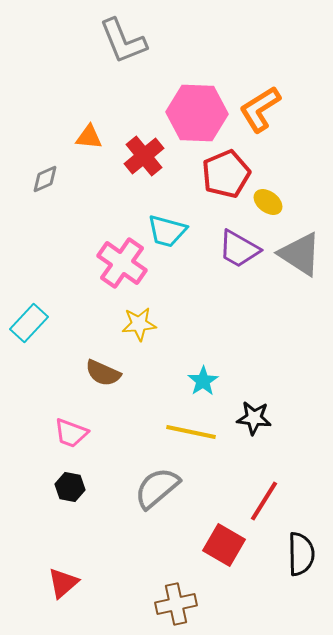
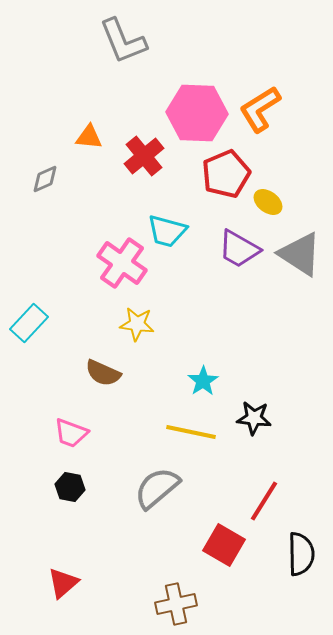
yellow star: moved 2 px left; rotated 12 degrees clockwise
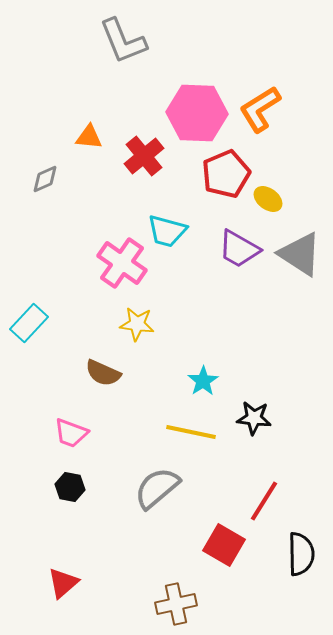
yellow ellipse: moved 3 px up
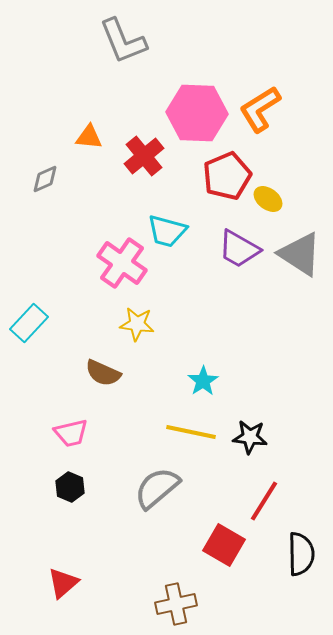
red pentagon: moved 1 px right, 2 px down
black star: moved 4 px left, 19 px down
pink trapezoid: rotated 33 degrees counterclockwise
black hexagon: rotated 12 degrees clockwise
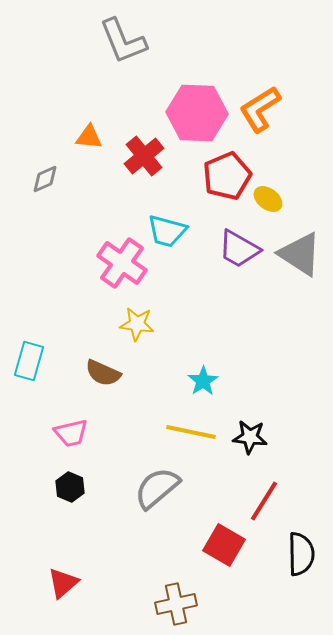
cyan rectangle: moved 38 px down; rotated 27 degrees counterclockwise
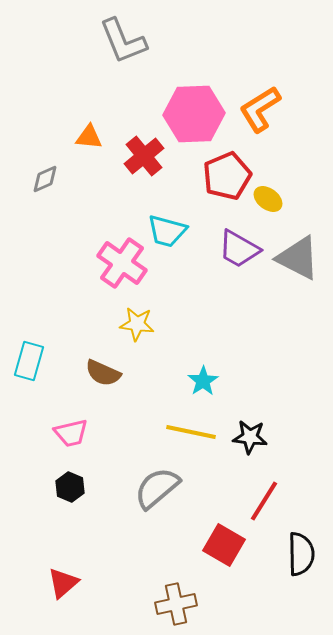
pink hexagon: moved 3 px left, 1 px down; rotated 4 degrees counterclockwise
gray triangle: moved 2 px left, 4 px down; rotated 6 degrees counterclockwise
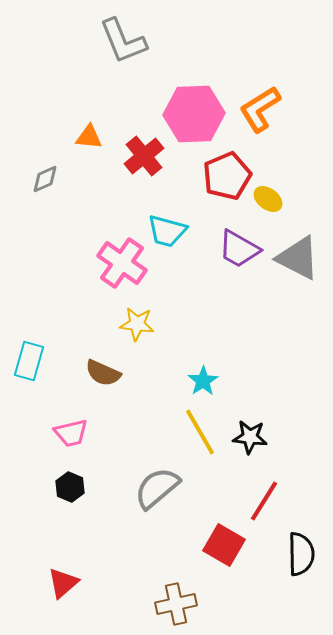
yellow line: moved 9 px right; rotated 48 degrees clockwise
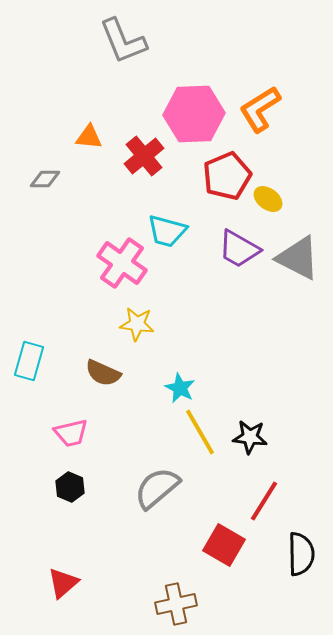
gray diamond: rotated 24 degrees clockwise
cyan star: moved 23 px left, 7 px down; rotated 12 degrees counterclockwise
